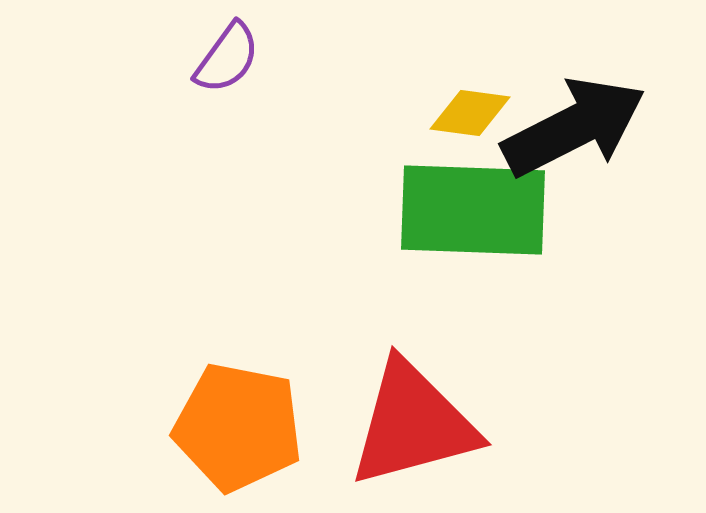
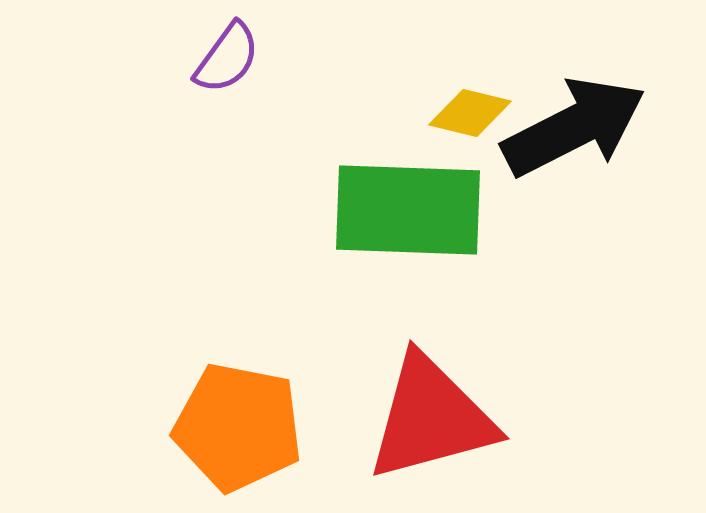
yellow diamond: rotated 6 degrees clockwise
green rectangle: moved 65 px left
red triangle: moved 18 px right, 6 px up
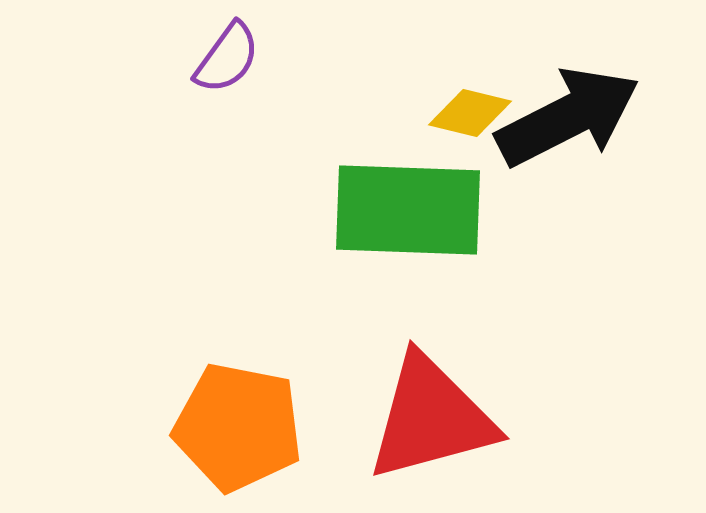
black arrow: moved 6 px left, 10 px up
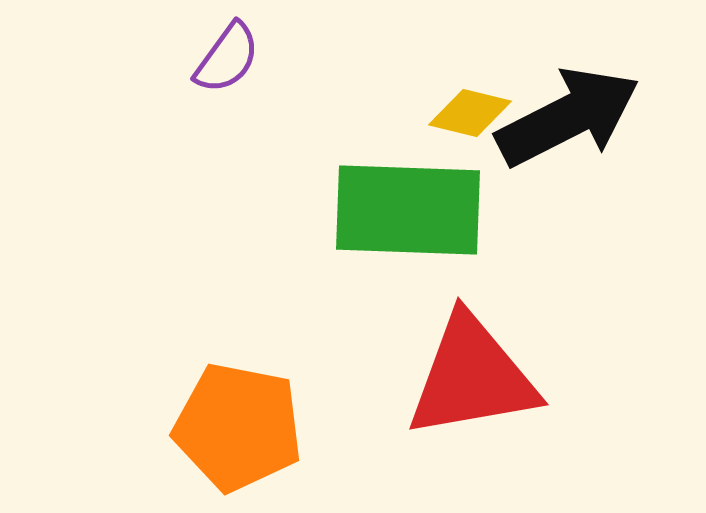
red triangle: moved 41 px right, 41 px up; rotated 5 degrees clockwise
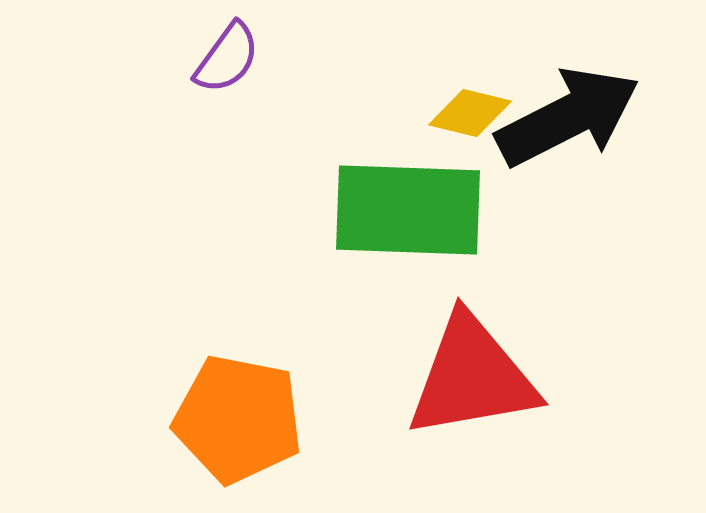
orange pentagon: moved 8 px up
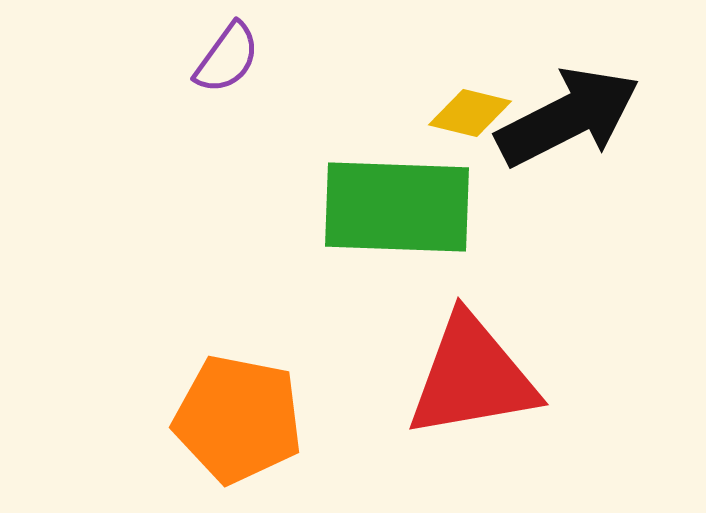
green rectangle: moved 11 px left, 3 px up
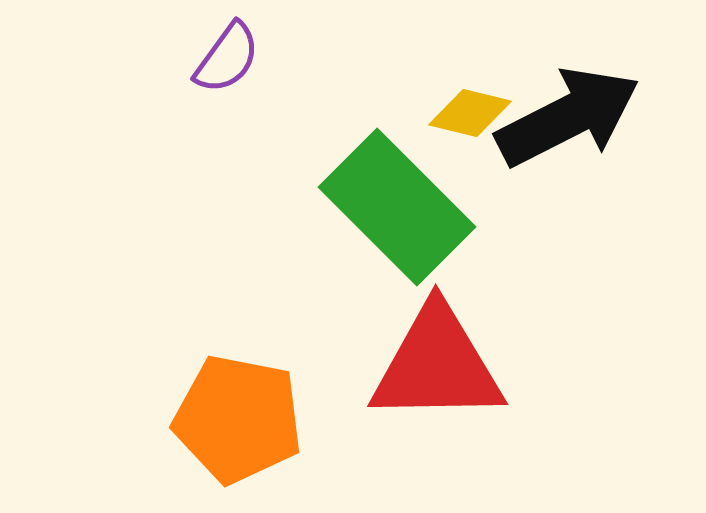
green rectangle: rotated 43 degrees clockwise
red triangle: moved 35 px left, 12 px up; rotated 9 degrees clockwise
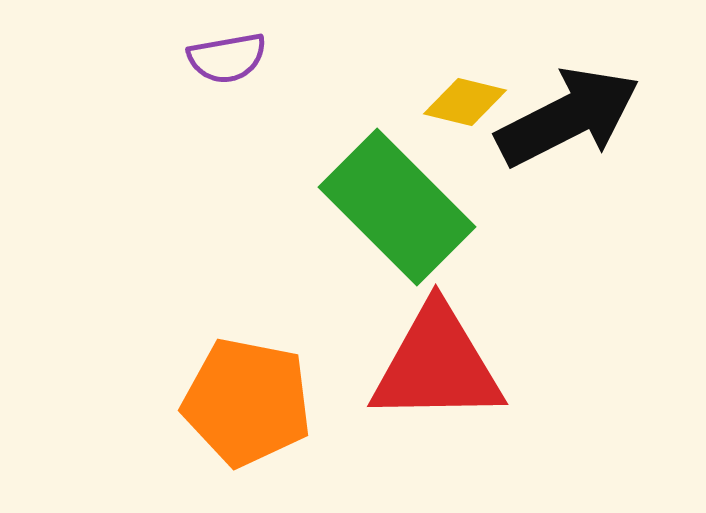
purple semicircle: rotated 44 degrees clockwise
yellow diamond: moved 5 px left, 11 px up
orange pentagon: moved 9 px right, 17 px up
